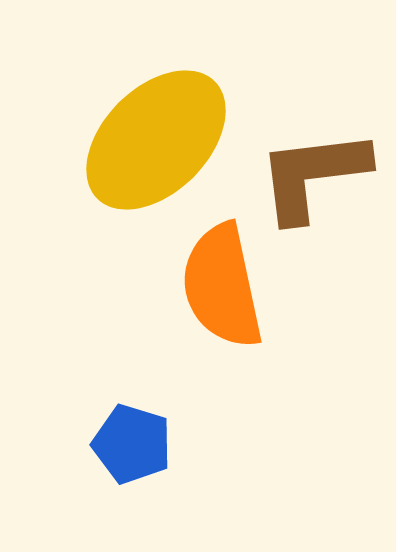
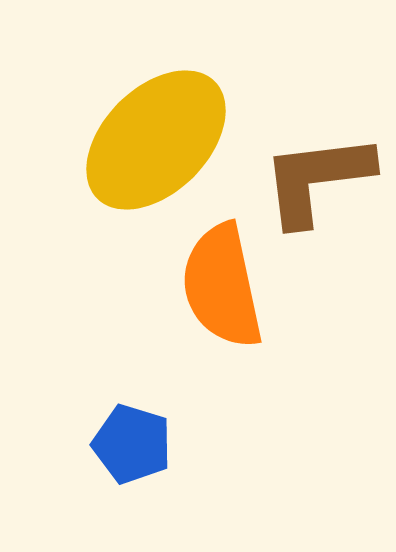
brown L-shape: moved 4 px right, 4 px down
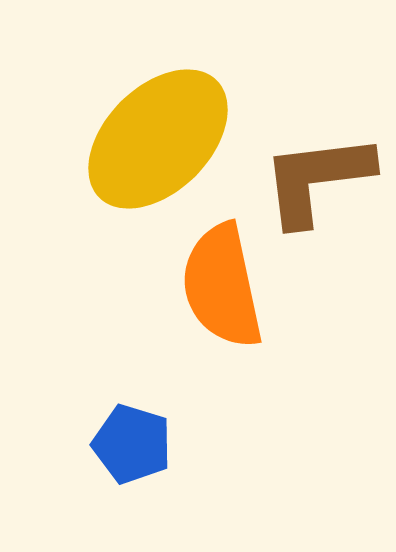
yellow ellipse: moved 2 px right, 1 px up
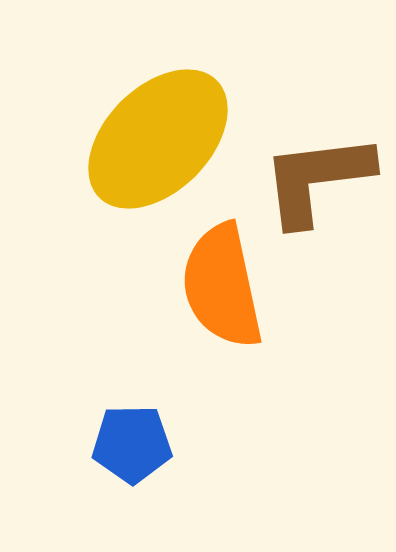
blue pentagon: rotated 18 degrees counterclockwise
